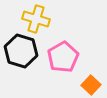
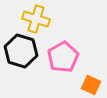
orange square: rotated 18 degrees counterclockwise
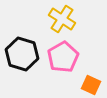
yellow cross: moved 26 px right; rotated 16 degrees clockwise
black hexagon: moved 1 px right, 3 px down
